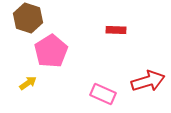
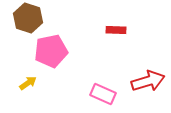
pink pentagon: rotated 20 degrees clockwise
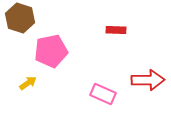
brown hexagon: moved 8 px left
red arrow: moved 1 px up; rotated 16 degrees clockwise
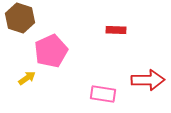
pink pentagon: rotated 12 degrees counterclockwise
yellow arrow: moved 1 px left, 5 px up
pink rectangle: rotated 15 degrees counterclockwise
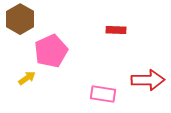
brown hexagon: moved 1 px down; rotated 12 degrees clockwise
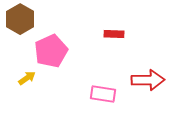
red rectangle: moved 2 px left, 4 px down
